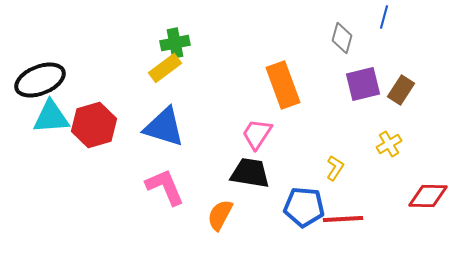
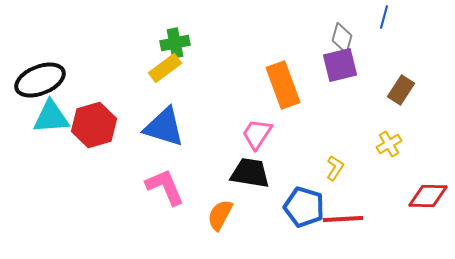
purple square: moved 23 px left, 19 px up
blue pentagon: rotated 12 degrees clockwise
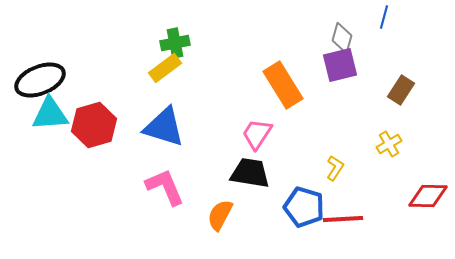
orange rectangle: rotated 12 degrees counterclockwise
cyan triangle: moved 1 px left, 3 px up
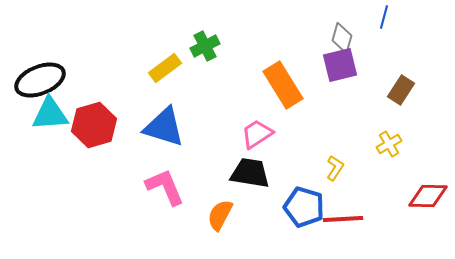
green cross: moved 30 px right, 3 px down; rotated 16 degrees counterclockwise
pink trapezoid: rotated 24 degrees clockwise
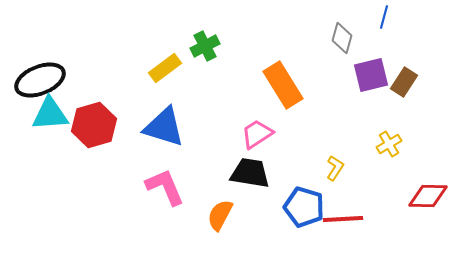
purple square: moved 31 px right, 10 px down
brown rectangle: moved 3 px right, 8 px up
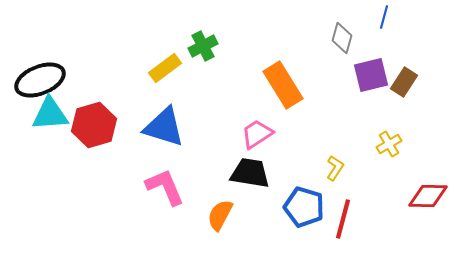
green cross: moved 2 px left
red line: rotated 72 degrees counterclockwise
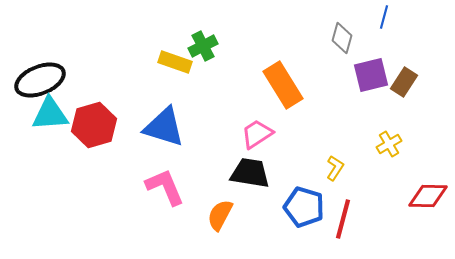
yellow rectangle: moved 10 px right, 6 px up; rotated 56 degrees clockwise
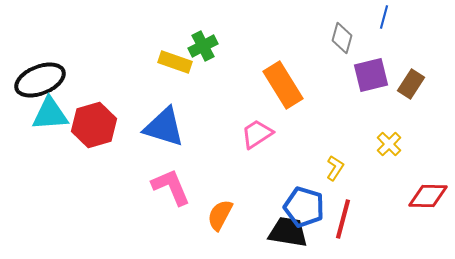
brown rectangle: moved 7 px right, 2 px down
yellow cross: rotated 15 degrees counterclockwise
black trapezoid: moved 38 px right, 59 px down
pink L-shape: moved 6 px right
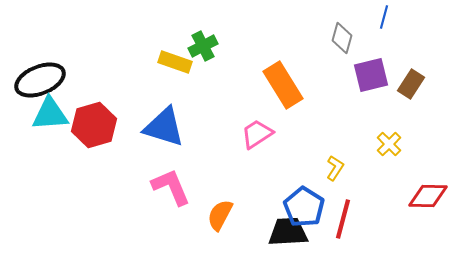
blue pentagon: rotated 15 degrees clockwise
black trapezoid: rotated 12 degrees counterclockwise
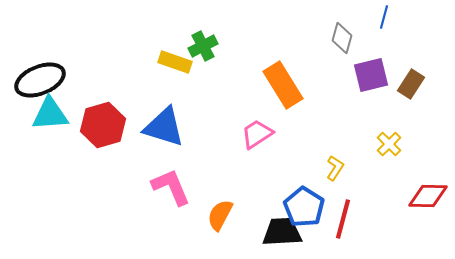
red hexagon: moved 9 px right
black trapezoid: moved 6 px left
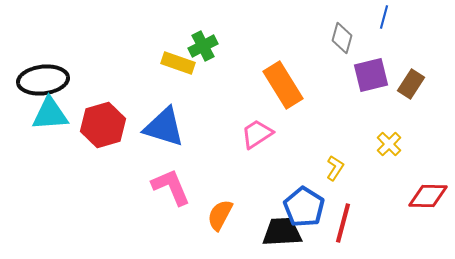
yellow rectangle: moved 3 px right, 1 px down
black ellipse: moved 3 px right; rotated 15 degrees clockwise
red line: moved 4 px down
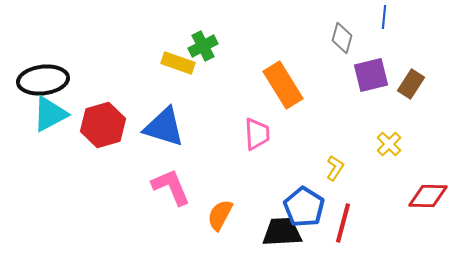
blue line: rotated 10 degrees counterclockwise
cyan triangle: rotated 24 degrees counterclockwise
pink trapezoid: rotated 120 degrees clockwise
